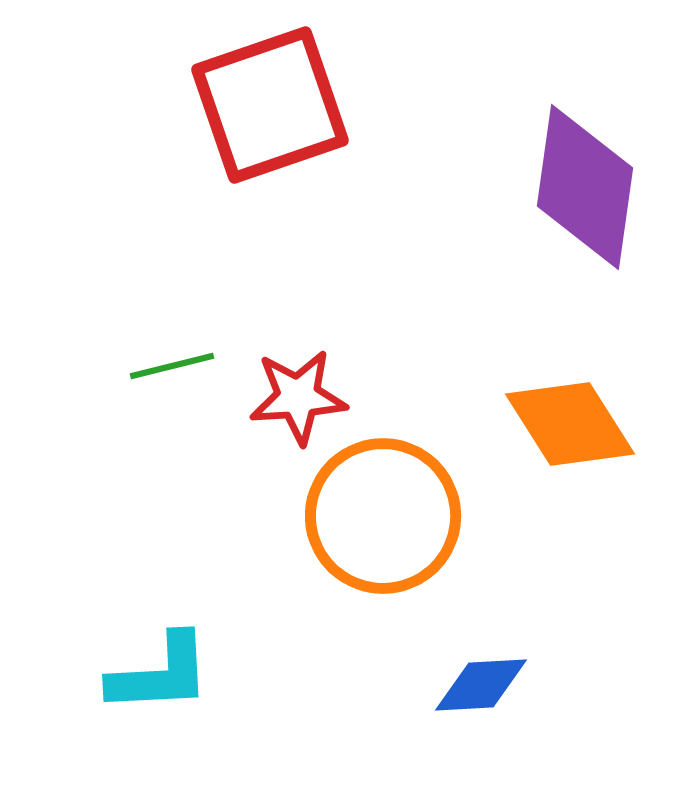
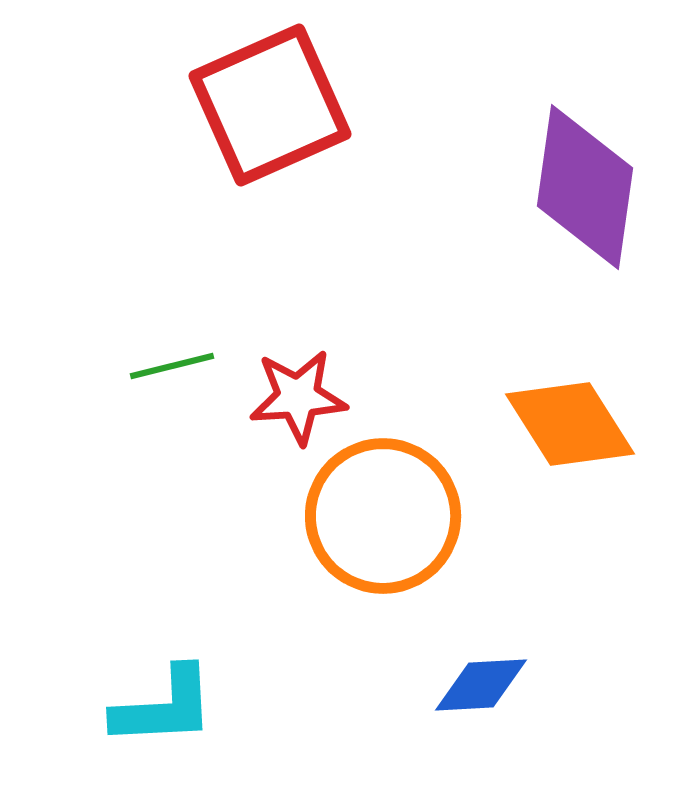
red square: rotated 5 degrees counterclockwise
cyan L-shape: moved 4 px right, 33 px down
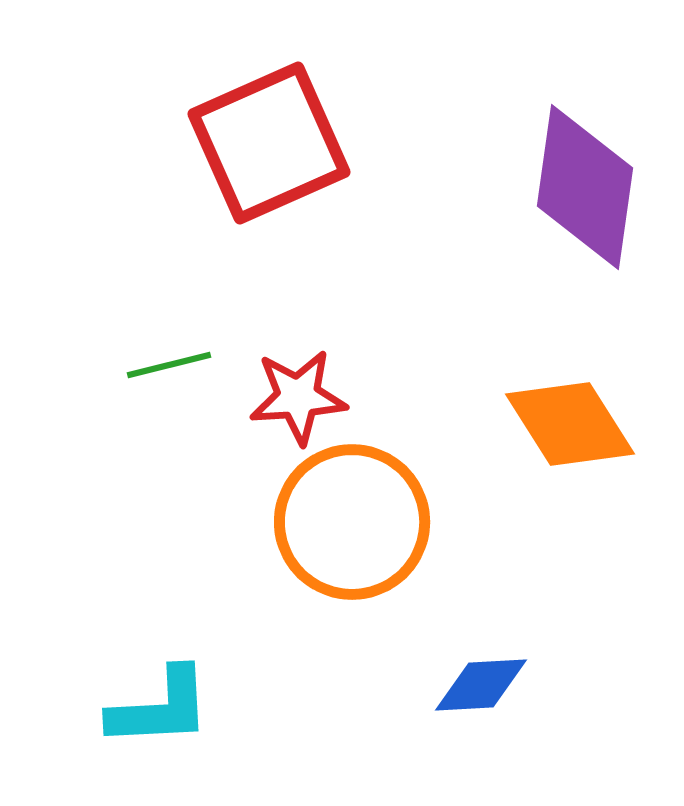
red square: moved 1 px left, 38 px down
green line: moved 3 px left, 1 px up
orange circle: moved 31 px left, 6 px down
cyan L-shape: moved 4 px left, 1 px down
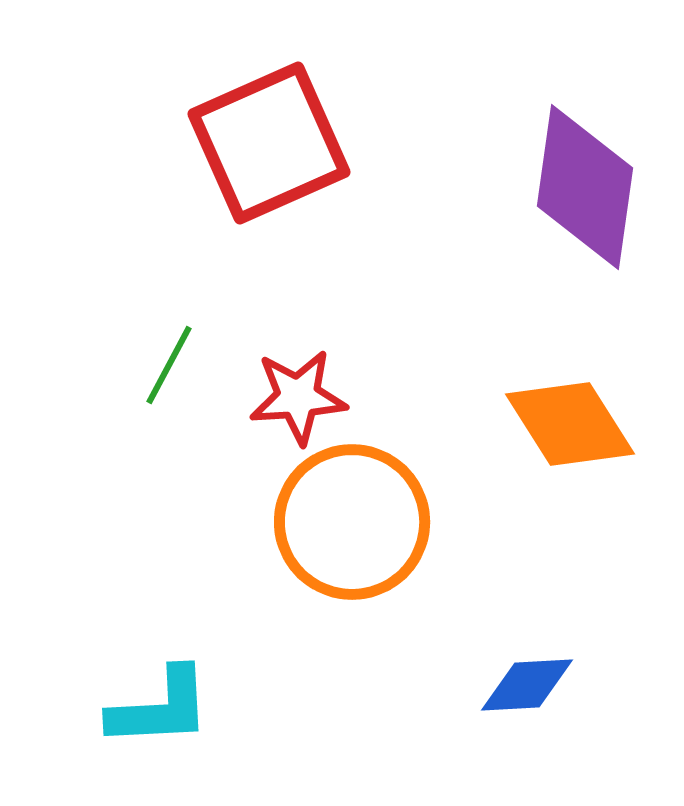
green line: rotated 48 degrees counterclockwise
blue diamond: moved 46 px right
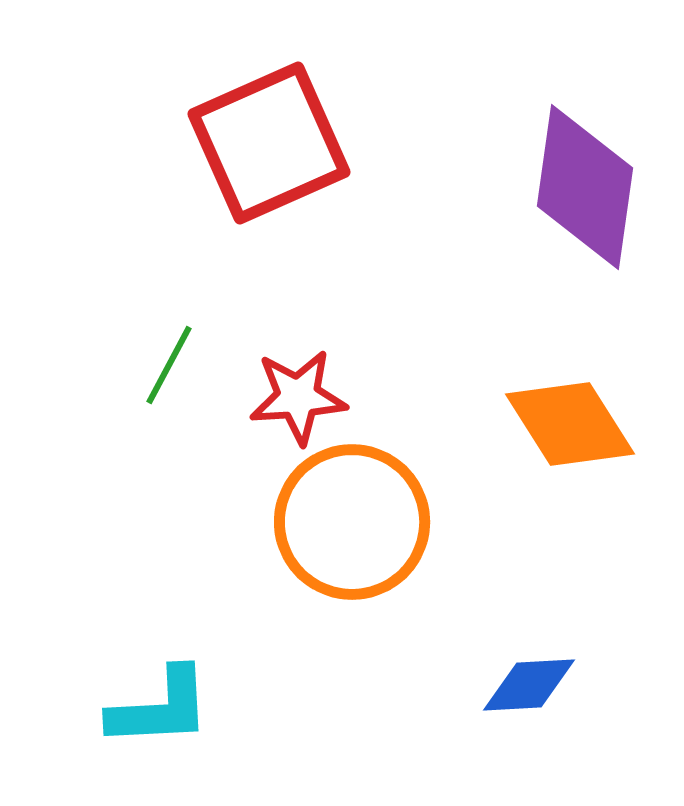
blue diamond: moved 2 px right
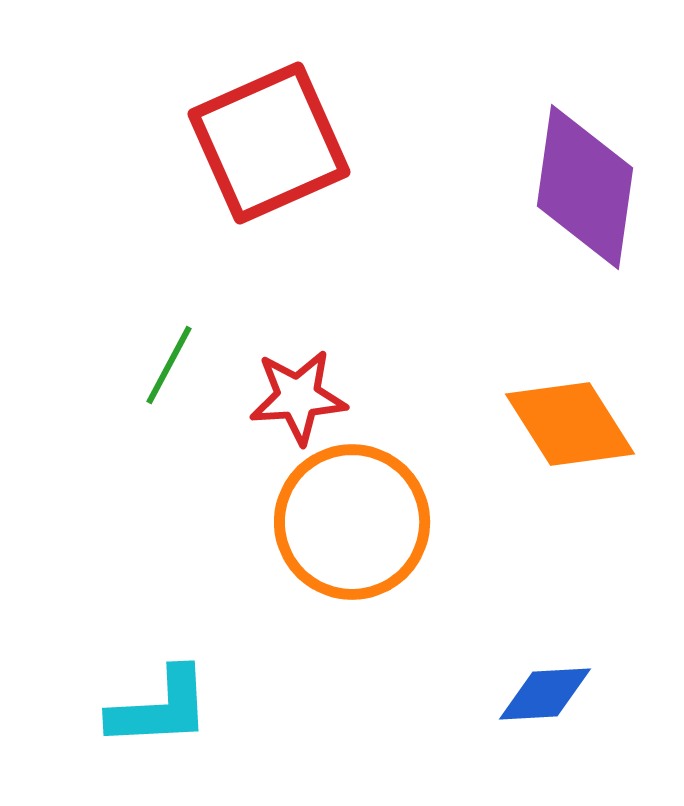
blue diamond: moved 16 px right, 9 px down
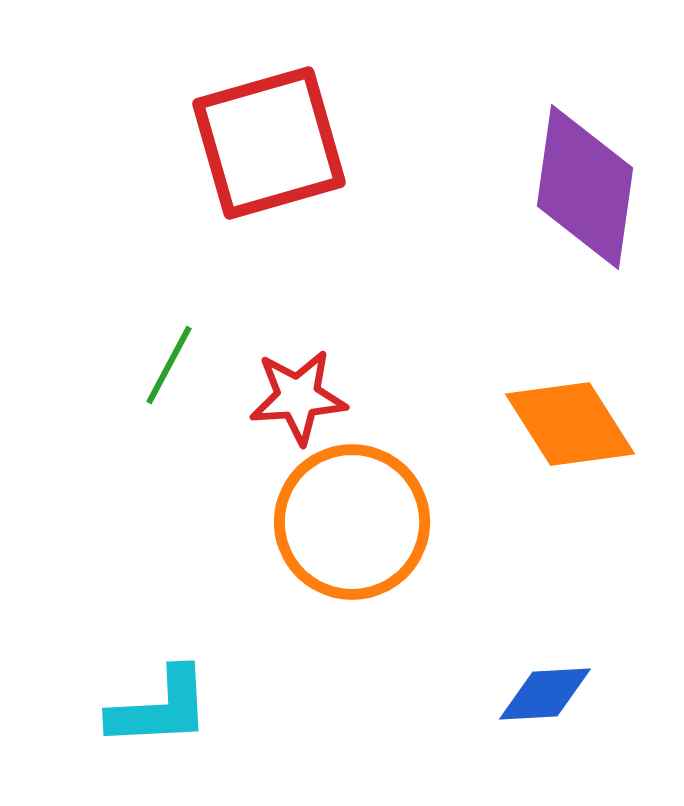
red square: rotated 8 degrees clockwise
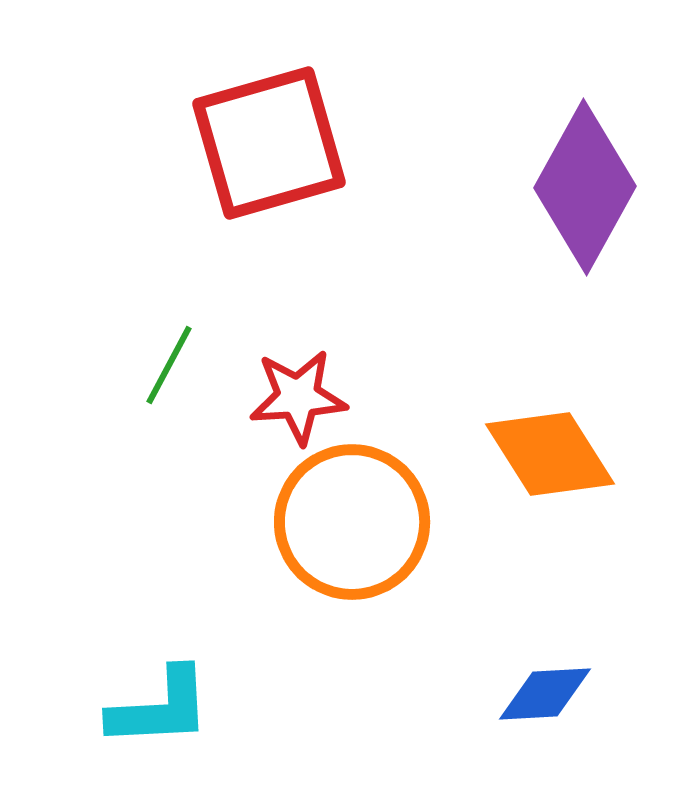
purple diamond: rotated 21 degrees clockwise
orange diamond: moved 20 px left, 30 px down
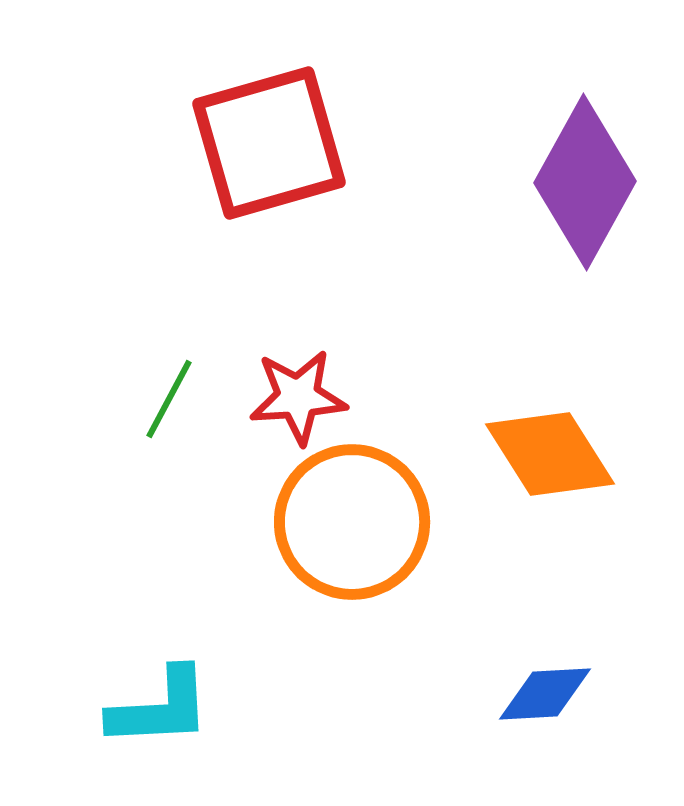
purple diamond: moved 5 px up
green line: moved 34 px down
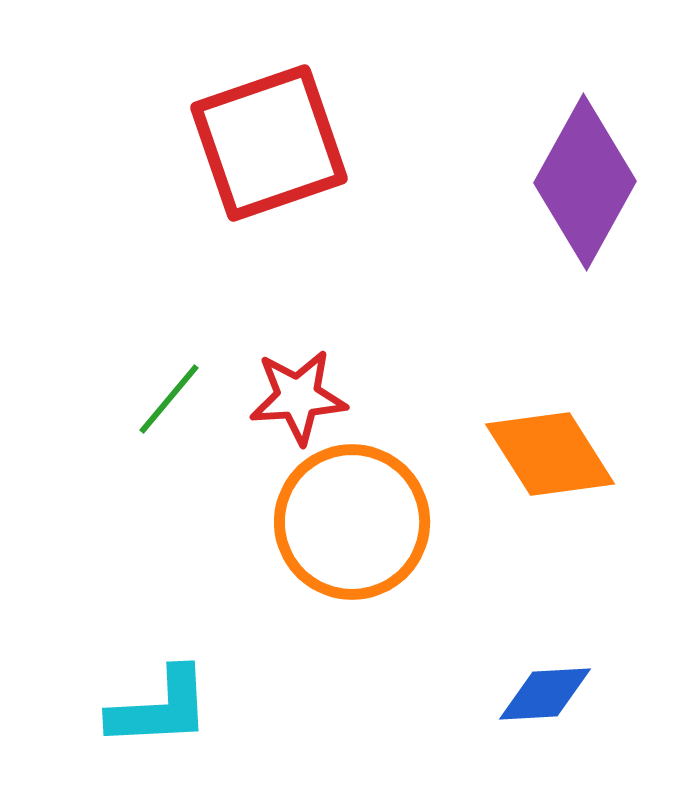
red square: rotated 3 degrees counterclockwise
green line: rotated 12 degrees clockwise
